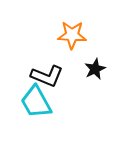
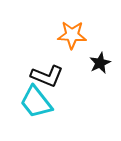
black star: moved 5 px right, 6 px up
cyan trapezoid: rotated 9 degrees counterclockwise
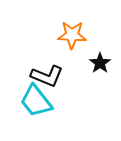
black star: rotated 10 degrees counterclockwise
cyan trapezoid: moved 1 px up
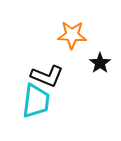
cyan trapezoid: rotated 135 degrees counterclockwise
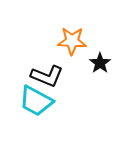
orange star: moved 6 px down
cyan trapezoid: rotated 111 degrees clockwise
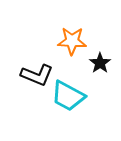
black L-shape: moved 10 px left, 1 px up
cyan trapezoid: moved 32 px right, 5 px up
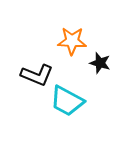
black star: rotated 20 degrees counterclockwise
cyan trapezoid: moved 1 px left, 5 px down
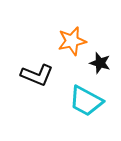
orange star: rotated 16 degrees counterclockwise
cyan trapezoid: moved 19 px right
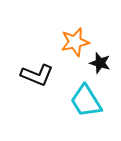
orange star: moved 3 px right, 1 px down
cyan trapezoid: rotated 30 degrees clockwise
